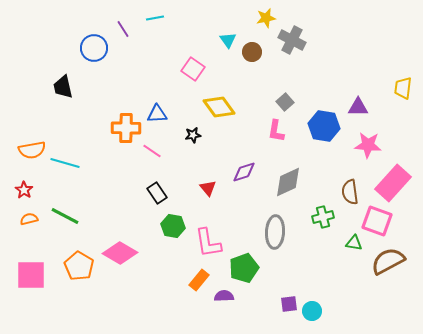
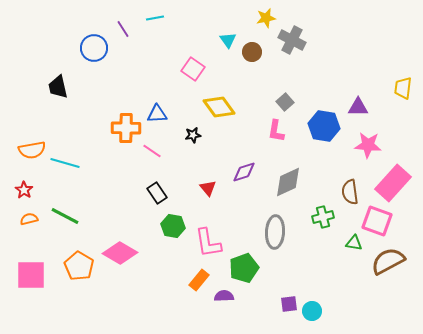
black trapezoid at (63, 87): moved 5 px left
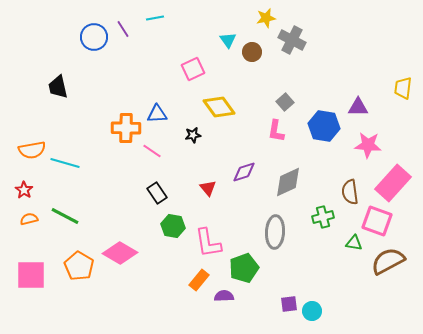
blue circle at (94, 48): moved 11 px up
pink square at (193, 69): rotated 30 degrees clockwise
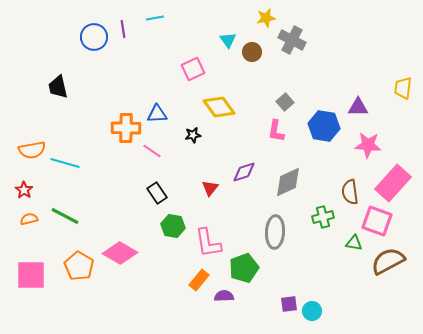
purple line at (123, 29): rotated 24 degrees clockwise
red triangle at (208, 188): moved 2 px right; rotated 18 degrees clockwise
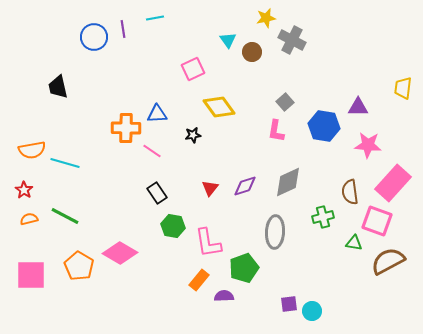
purple diamond at (244, 172): moved 1 px right, 14 px down
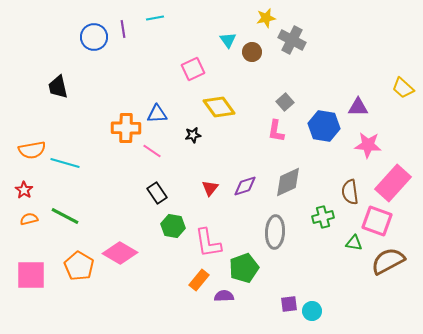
yellow trapezoid at (403, 88): rotated 55 degrees counterclockwise
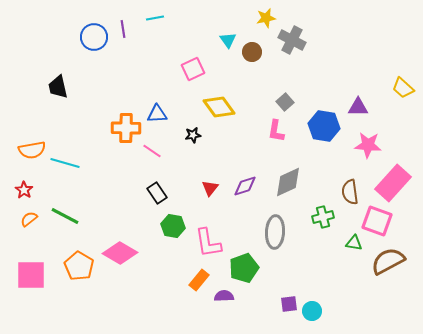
orange semicircle at (29, 219): rotated 24 degrees counterclockwise
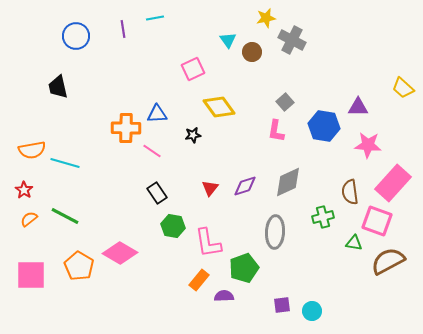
blue circle at (94, 37): moved 18 px left, 1 px up
purple square at (289, 304): moved 7 px left, 1 px down
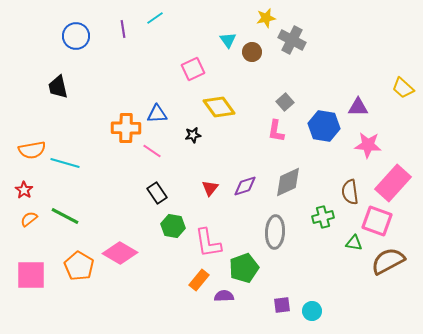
cyan line at (155, 18): rotated 24 degrees counterclockwise
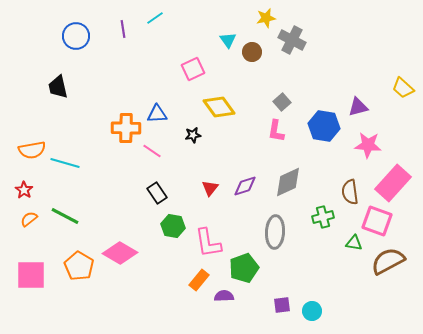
gray square at (285, 102): moved 3 px left
purple triangle at (358, 107): rotated 15 degrees counterclockwise
